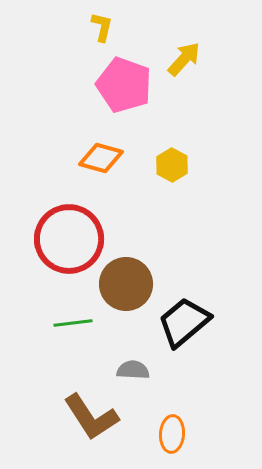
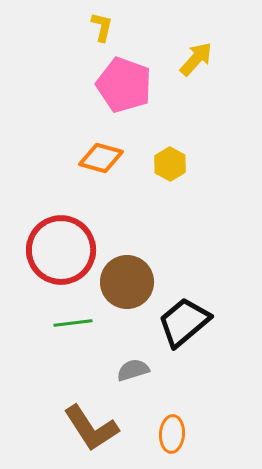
yellow arrow: moved 12 px right
yellow hexagon: moved 2 px left, 1 px up
red circle: moved 8 px left, 11 px down
brown circle: moved 1 px right, 2 px up
gray semicircle: rotated 20 degrees counterclockwise
brown L-shape: moved 11 px down
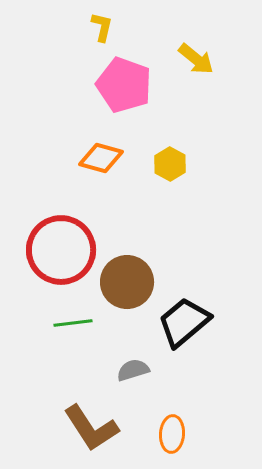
yellow arrow: rotated 87 degrees clockwise
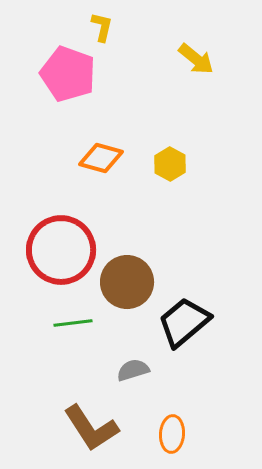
pink pentagon: moved 56 px left, 11 px up
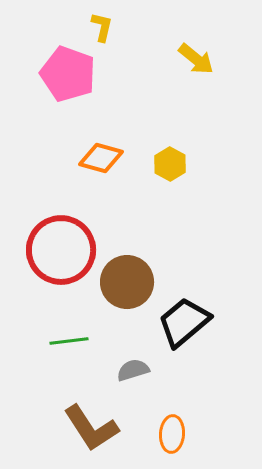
green line: moved 4 px left, 18 px down
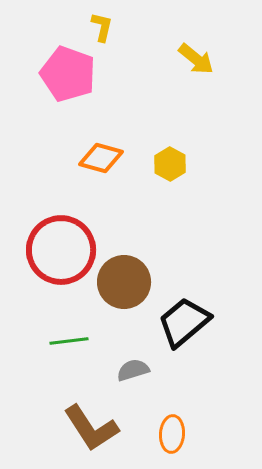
brown circle: moved 3 px left
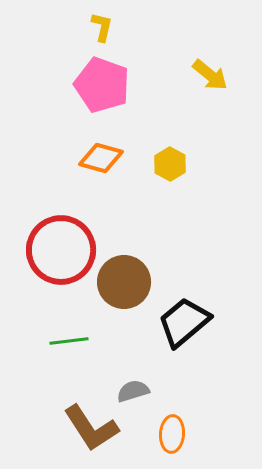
yellow arrow: moved 14 px right, 16 px down
pink pentagon: moved 34 px right, 11 px down
gray semicircle: moved 21 px down
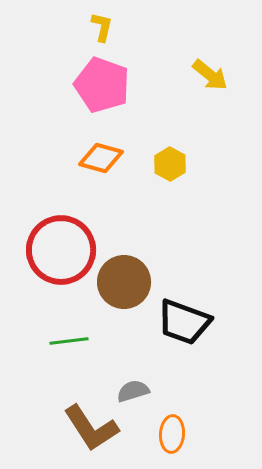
black trapezoid: rotated 120 degrees counterclockwise
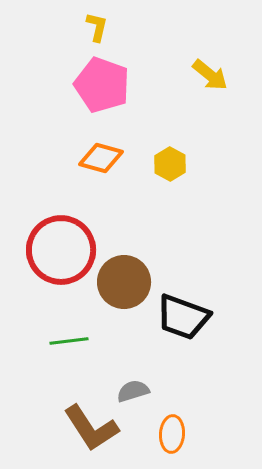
yellow L-shape: moved 5 px left
black trapezoid: moved 1 px left, 5 px up
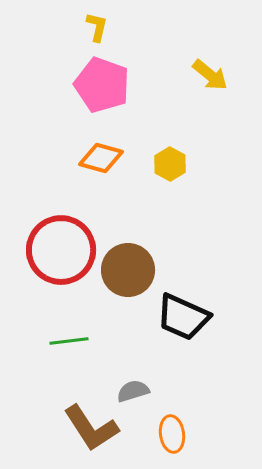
brown circle: moved 4 px right, 12 px up
black trapezoid: rotated 4 degrees clockwise
orange ellipse: rotated 12 degrees counterclockwise
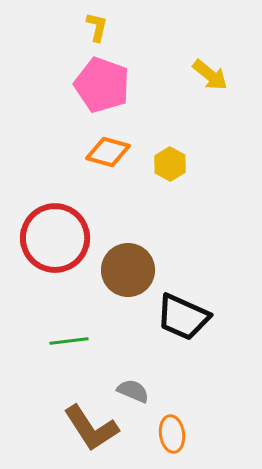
orange diamond: moved 7 px right, 6 px up
red circle: moved 6 px left, 12 px up
gray semicircle: rotated 40 degrees clockwise
